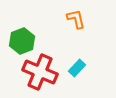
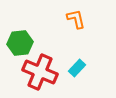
green hexagon: moved 2 px left, 2 px down; rotated 15 degrees clockwise
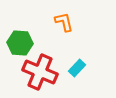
orange L-shape: moved 12 px left, 3 px down
green hexagon: rotated 10 degrees clockwise
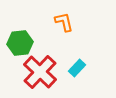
green hexagon: rotated 10 degrees counterclockwise
red cross: rotated 20 degrees clockwise
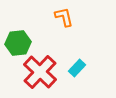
orange L-shape: moved 5 px up
green hexagon: moved 2 px left
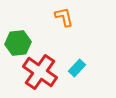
red cross: rotated 8 degrees counterclockwise
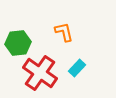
orange L-shape: moved 15 px down
red cross: moved 1 px down
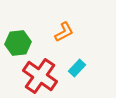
orange L-shape: rotated 75 degrees clockwise
red cross: moved 3 px down
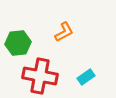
cyan rectangle: moved 9 px right, 9 px down; rotated 12 degrees clockwise
red cross: rotated 24 degrees counterclockwise
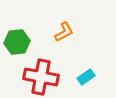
green hexagon: moved 1 px left, 1 px up
red cross: moved 1 px right, 1 px down
